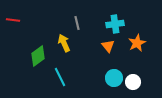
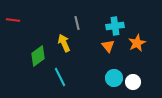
cyan cross: moved 2 px down
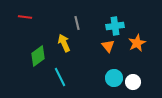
red line: moved 12 px right, 3 px up
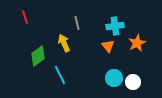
red line: rotated 64 degrees clockwise
cyan line: moved 2 px up
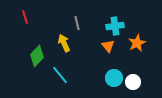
green diamond: moved 1 px left; rotated 10 degrees counterclockwise
cyan line: rotated 12 degrees counterclockwise
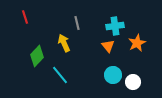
cyan circle: moved 1 px left, 3 px up
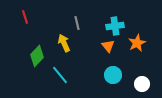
white circle: moved 9 px right, 2 px down
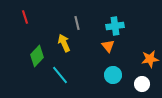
orange star: moved 13 px right, 16 px down; rotated 18 degrees clockwise
